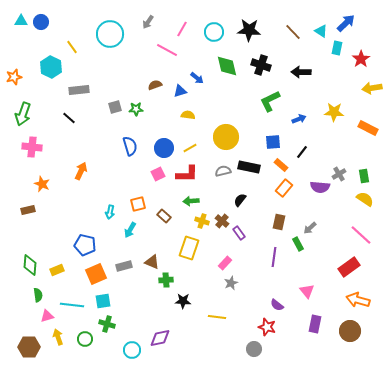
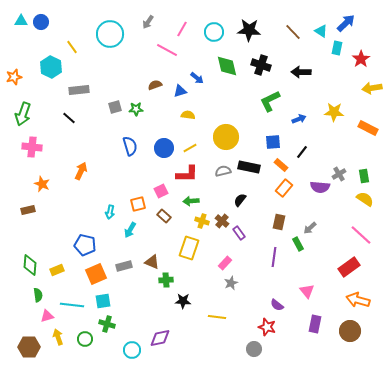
pink square at (158, 174): moved 3 px right, 17 px down
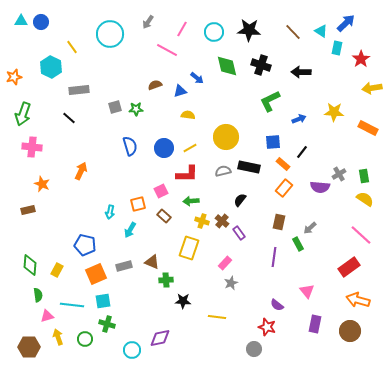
orange rectangle at (281, 165): moved 2 px right, 1 px up
yellow rectangle at (57, 270): rotated 40 degrees counterclockwise
